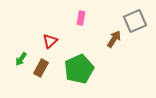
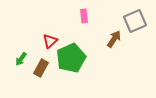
pink rectangle: moved 3 px right, 2 px up; rotated 16 degrees counterclockwise
green pentagon: moved 8 px left, 11 px up
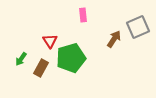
pink rectangle: moved 1 px left, 1 px up
gray square: moved 3 px right, 6 px down
red triangle: rotated 21 degrees counterclockwise
green pentagon: rotated 8 degrees clockwise
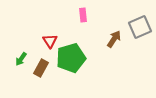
gray square: moved 2 px right
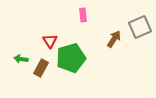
green arrow: rotated 64 degrees clockwise
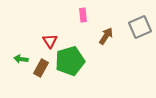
brown arrow: moved 8 px left, 3 px up
green pentagon: moved 1 px left, 3 px down
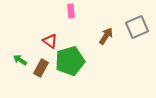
pink rectangle: moved 12 px left, 4 px up
gray square: moved 3 px left
red triangle: rotated 21 degrees counterclockwise
green arrow: moved 1 px left, 1 px down; rotated 24 degrees clockwise
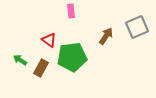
red triangle: moved 1 px left, 1 px up
green pentagon: moved 2 px right, 4 px up; rotated 8 degrees clockwise
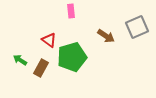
brown arrow: rotated 90 degrees clockwise
green pentagon: rotated 8 degrees counterclockwise
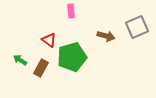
brown arrow: rotated 18 degrees counterclockwise
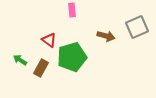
pink rectangle: moved 1 px right, 1 px up
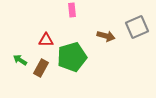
red triangle: moved 3 px left; rotated 35 degrees counterclockwise
